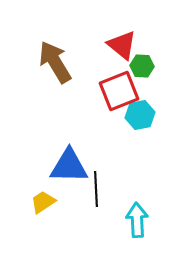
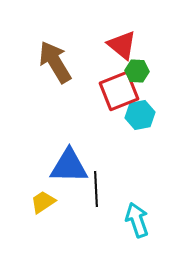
green hexagon: moved 5 px left, 5 px down
cyan arrow: rotated 16 degrees counterclockwise
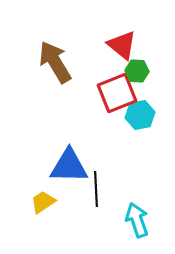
red square: moved 2 px left, 2 px down
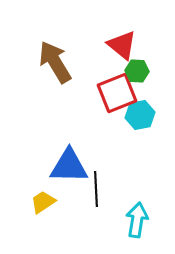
cyan arrow: rotated 28 degrees clockwise
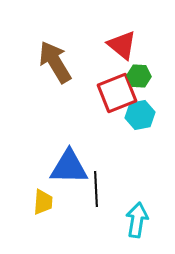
green hexagon: moved 2 px right, 5 px down
blue triangle: moved 1 px down
yellow trapezoid: rotated 128 degrees clockwise
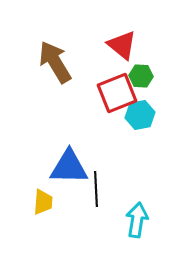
green hexagon: moved 2 px right
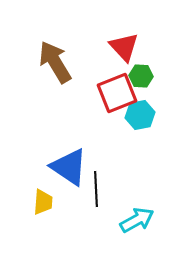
red triangle: moved 2 px right, 2 px down; rotated 8 degrees clockwise
blue triangle: rotated 33 degrees clockwise
cyan arrow: rotated 52 degrees clockwise
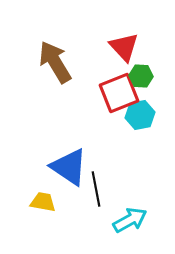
red square: moved 2 px right
black line: rotated 8 degrees counterclockwise
yellow trapezoid: rotated 84 degrees counterclockwise
cyan arrow: moved 7 px left
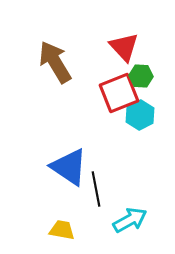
cyan hexagon: rotated 16 degrees counterclockwise
yellow trapezoid: moved 19 px right, 28 px down
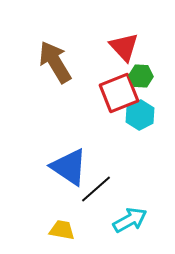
black line: rotated 60 degrees clockwise
